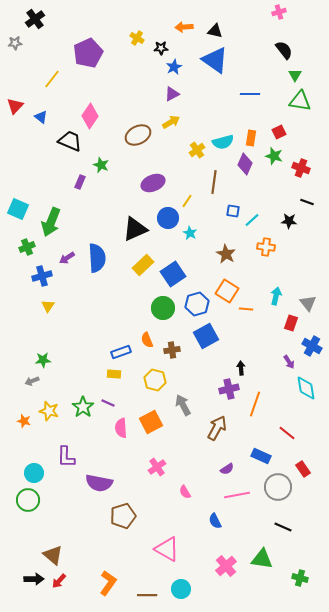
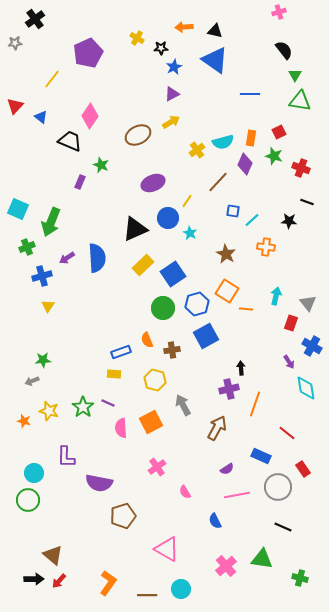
brown line at (214, 182): moved 4 px right; rotated 35 degrees clockwise
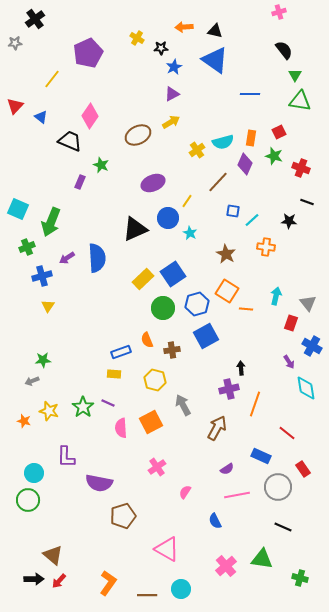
yellow rectangle at (143, 265): moved 14 px down
pink semicircle at (185, 492): rotated 64 degrees clockwise
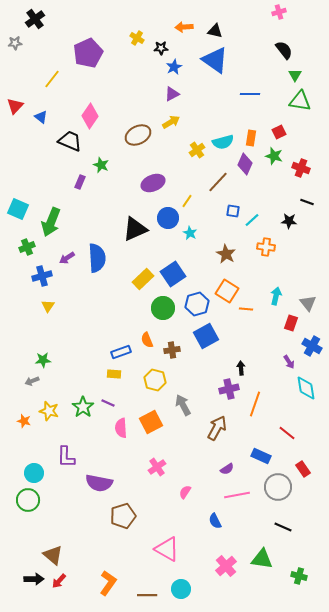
green cross at (300, 578): moved 1 px left, 2 px up
